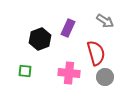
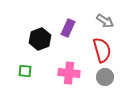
red semicircle: moved 6 px right, 3 px up
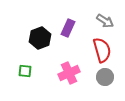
black hexagon: moved 1 px up
pink cross: rotated 30 degrees counterclockwise
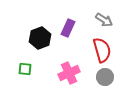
gray arrow: moved 1 px left, 1 px up
green square: moved 2 px up
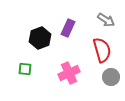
gray arrow: moved 2 px right
gray circle: moved 6 px right
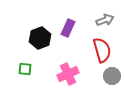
gray arrow: moved 1 px left; rotated 54 degrees counterclockwise
pink cross: moved 1 px left, 1 px down
gray circle: moved 1 px right, 1 px up
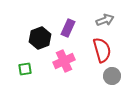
green square: rotated 16 degrees counterclockwise
pink cross: moved 4 px left, 13 px up
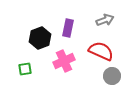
purple rectangle: rotated 12 degrees counterclockwise
red semicircle: moved 1 px left, 1 px down; rotated 50 degrees counterclockwise
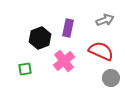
pink cross: rotated 15 degrees counterclockwise
gray circle: moved 1 px left, 2 px down
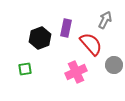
gray arrow: rotated 42 degrees counterclockwise
purple rectangle: moved 2 px left
red semicircle: moved 10 px left, 7 px up; rotated 25 degrees clockwise
pink cross: moved 12 px right, 11 px down; rotated 15 degrees clockwise
gray circle: moved 3 px right, 13 px up
